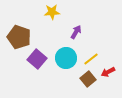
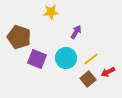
yellow star: moved 1 px left
purple square: rotated 18 degrees counterclockwise
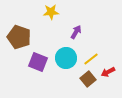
purple square: moved 1 px right, 3 px down
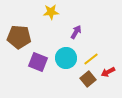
brown pentagon: rotated 15 degrees counterclockwise
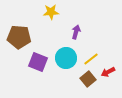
purple arrow: rotated 16 degrees counterclockwise
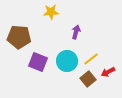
cyan circle: moved 1 px right, 3 px down
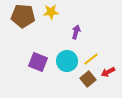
brown pentagon: moved 4 px right, 21 px up
